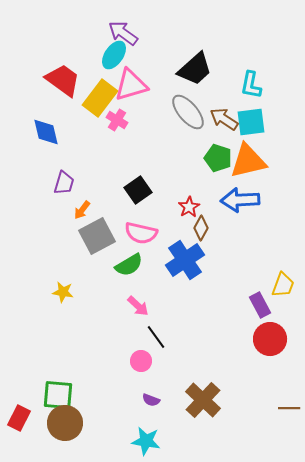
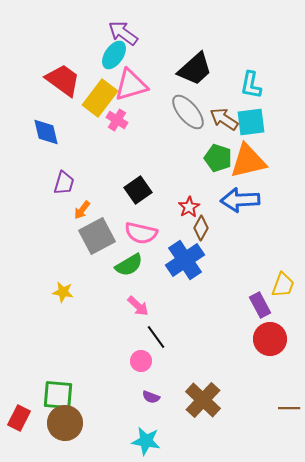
purple semicircle: moved 3 px up
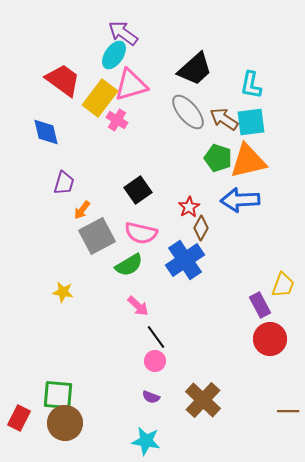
pink circle: moved 14 px right
brown line: moved 1 px left, 3 px down
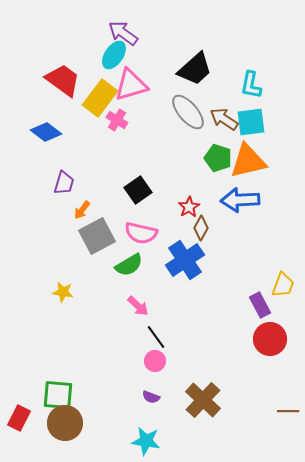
blue diamond: rotated 40 degrees counterclockwise
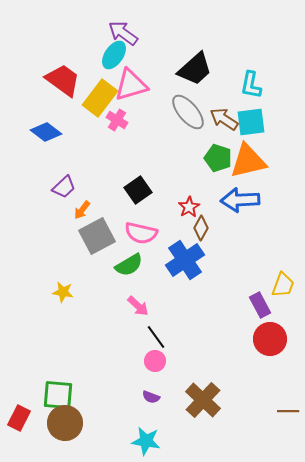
purple trapezoid: moved 4 px down; rotated 30 degrees clockwise
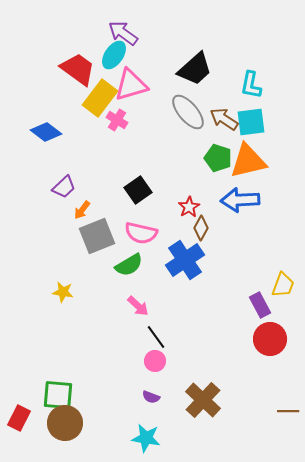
red trapezoid: moved 15 px right, 11 px up
gray square: rotated 6 degrees clockwise
cyan star: moved 3 px up
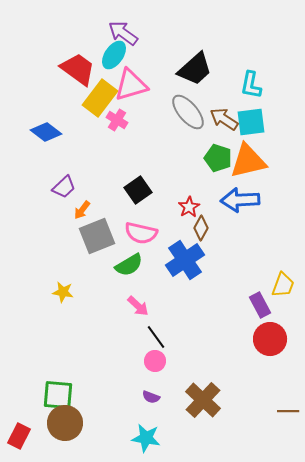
red rectangle: moved 18 px down
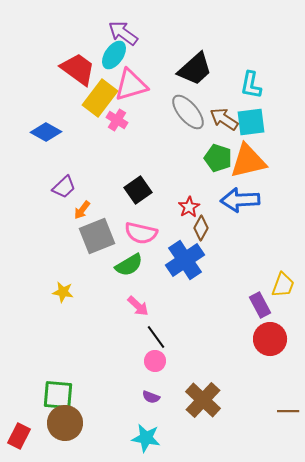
blue diamond: rotated 8 degrees counterclockwise
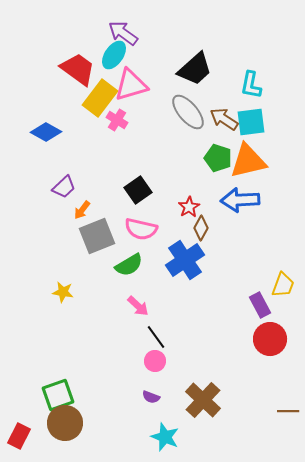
pink semicircle: moved 4 px up
green square: rotated 24 degrees counterclockwise
cyan star: moved 19 px right, 1 px up; rotated 12 degrees clockwise
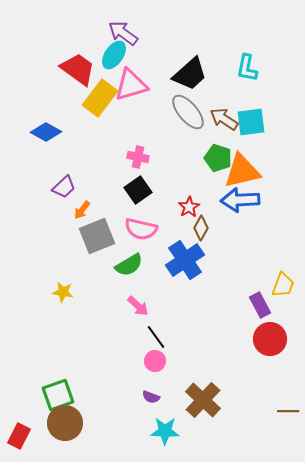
black trapezoid: moved 5 px left, 5 px down
cyan L-shape: moved 4 px left, 17 px up
pink cross: moved 21 px right, 37 px down; rotated 20 degrees counterclockwise
orange triangle: moved 6 px left, 10 px down
cyan star: moved 6 px up; rotated 20 degrees counterclockwise
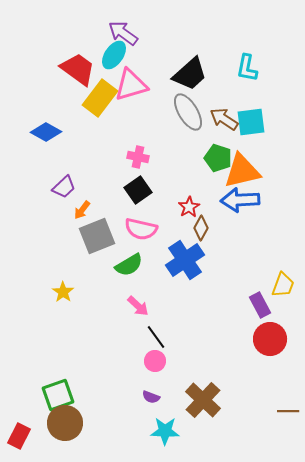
gray ellipse: rotated 9 degrees clockwise
yellow star: rotated 25 degrees clockwise
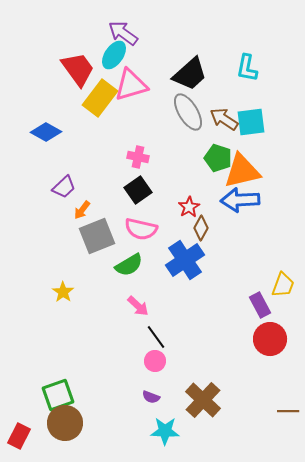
red trapezoid: rotated 18 degrees clockwise
